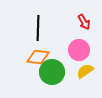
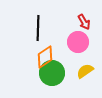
pink circle: moved 1 px left, 8 px up
orange diamond: moved 7 px right; rotated 40 degrees counterclockwise
green circle: moved 1 px down
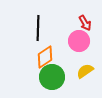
red arrow: moved 1 px right, 1 px down
pink circle: moved 1 px right, 1 px up
green circle: moved 4 px down
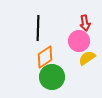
red arrow: rotated 21 degrees clockwise
yellow semicircle: moved 2 px right, 13 px up
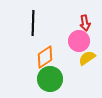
black line: moved 5 px left, 5 px up
green circle: moved 2 px left, 2 px down
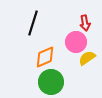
black line: rotated 15 degrees clockwise
pink circle: moved 3 px left, 1 px down
orange diamond: rotated 10 degrees clockwise
green circle: moved 1 px right, 3 px down
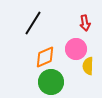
black line: rotated 15 degrees clockwise
pink circle: moved 7 px down
yellow semicircle: moved 1 px right, 8 px down; rotated 54 degrees counterclockwise
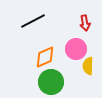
black line: moved 2 px up; rotated 30 degrees clockwise
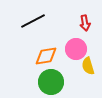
orange diamond: moved 1 px right, 1 px up; rotated 15 degrees clockwise
yellow semicircle: rotated 18 degrees counterclockwise
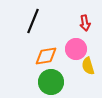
black line: rotated 40 degrees counterclockwise
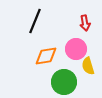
black line: moved 2 px right
green circle: moved 13 px right
